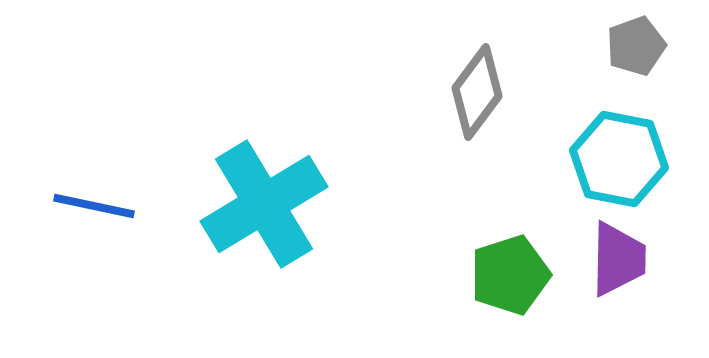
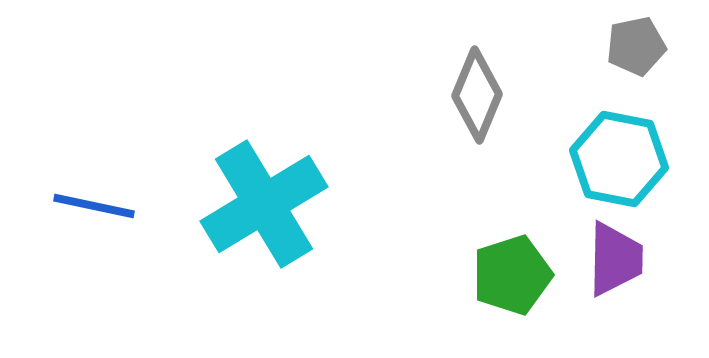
gray pentagon: rotated 8 degrees clockwise
gray diamond: moved 3 px down; rotated 14 degrees counterclockwise
purple trapezoid: moved 3 px left
green pentagon: moved 2 px right
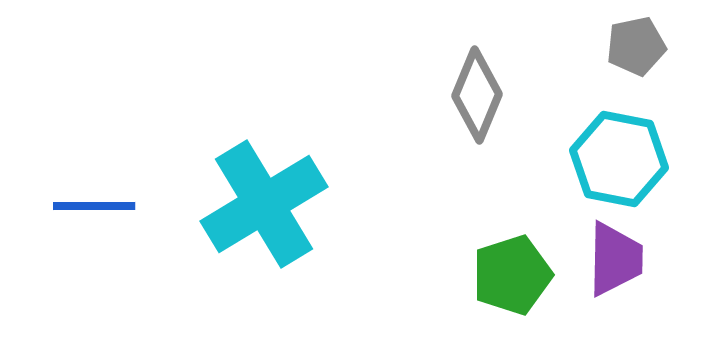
blue line: rotated 12 degrees counterclockwise
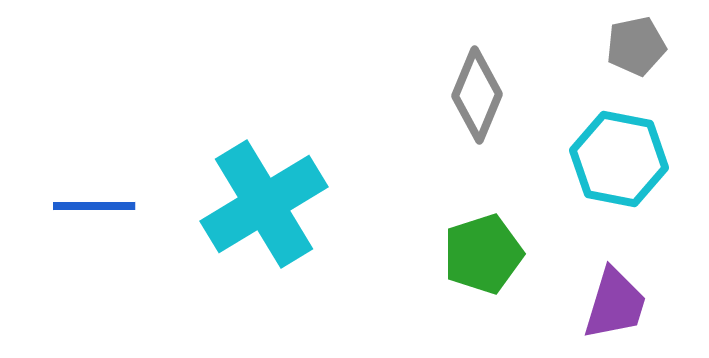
purple trapezoid: moved 45 px down; rotated 16 degrees clockwise
green pentagon: moved 29 px left, 21 px up
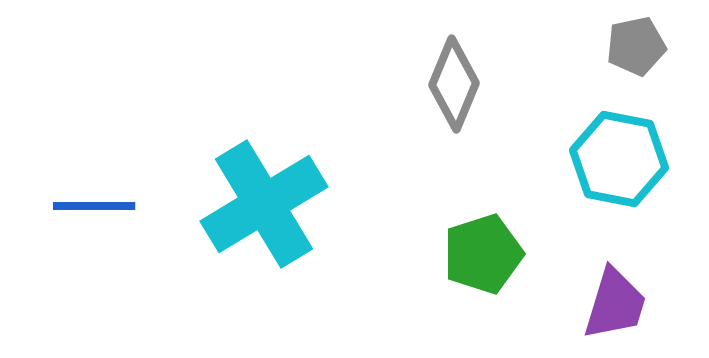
gray diamond: moved 23 px left, 11 px up
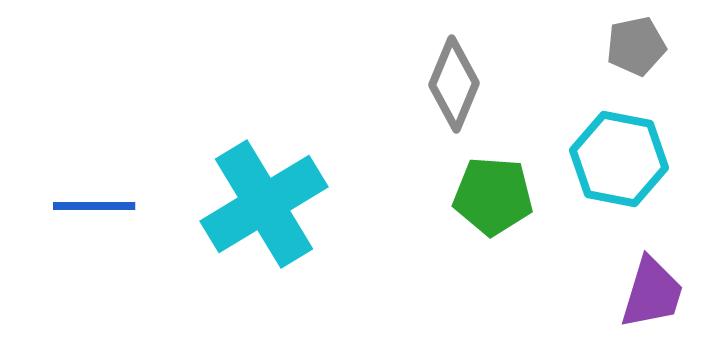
green pentagon: moved 10 px right, 58 px up; rotated 22 degrees clockwise
purple trapezoid: moved 37 px right, 11 px up
